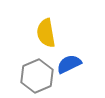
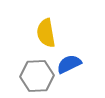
gray hexagon: rotated 20 degrees clockwise
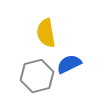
gray hexagon: rotated 12 degrees counterclockwise
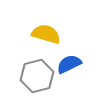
yellow semicircle: moved 1 px down; rotated 116 degrees clockwise
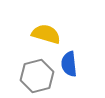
blue semicircle: rotated 70 degrees counterclockwise
